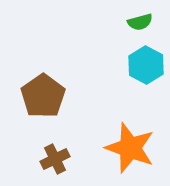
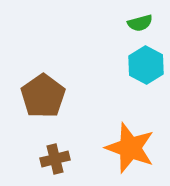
green semicircle: moved 1 px down
brown cross: rotated 12 degrees clockwise
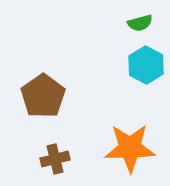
orange star: rotated 21 degrees counterclockwise
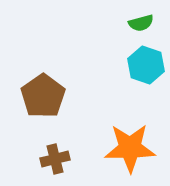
green semicircle: moved 1 px right
cyan hexagon: rotated 9 degrees counterclockwise
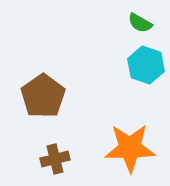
green semicircle: moved 1 px left; rotated 45 degrees clockwise
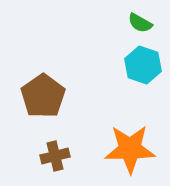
cyan hexagon: moved 3 px left
orange star: moved 1 px down
brown cross: moved 3 px up
